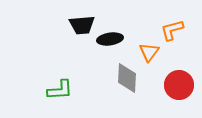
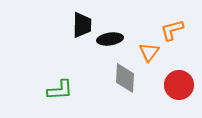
black trapezoid: rotated 84 degrees counterclockwise
gray diamond: moved 2 px left
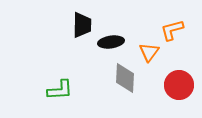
black ellipse: moved 1 px right, 3 px down
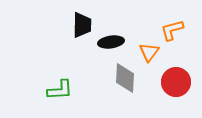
red circle: moved 3 px left, 3 px up
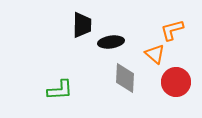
orange triangle: moved 6 px right, 2 px down; rotated 25 degrees counterclockwise
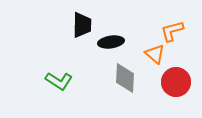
orange L-shape: moved 1 px down
green L-shape: moved 1 px left, 9 px up; rotated 36 degrees clockwise
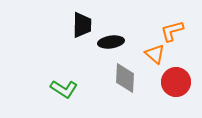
green L-shape: moved 5 px right, 8 px down
